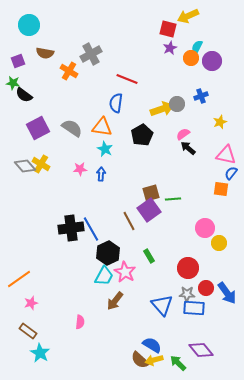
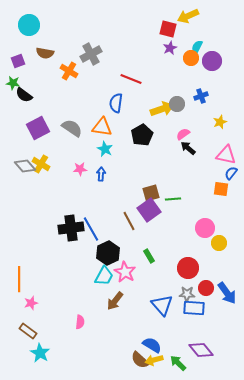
red line at (127, 79): moved 4 px right
orange line at (19, 279): rotated 55 degrees counterclockwise
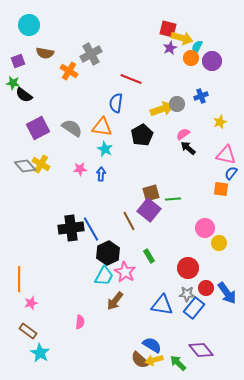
yellow arrow at (188, 16): moved 6 px left, 22 px down; rotated 140 degrees counterclockwise
purple square at (149, 210): rotated 15 degrees counterclockwise
blue triangle at (162, 305): rotated 40 degrees counterclockwise
blue rectangle at (194, 308): rotated 55 degrees counterclockwise
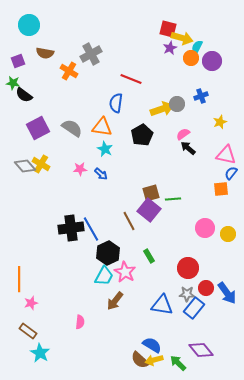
blue arrow at (101, 174): rotated 128 degrees clockwise
orange square at (221, 189): rotated 14 degrees counterclockwise
yellow circle at (219, 243): moved 9 px right, 9 px up
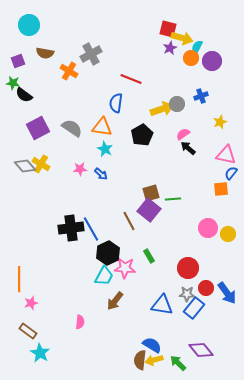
pink circle at (205, 228): moved 3 px right
pink star at (125, 272): moved 4 px up; rotated 25 degrees counterclockwise
brown semicircle at (140, 360): rotated 54 degrees clockwise
